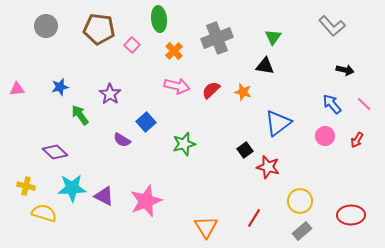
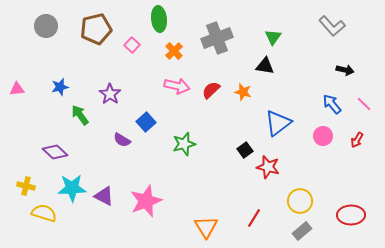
brown pentagon: moved 3 px left; rotated 20 degrees counterclockwise
pink circle: moved 2 px left
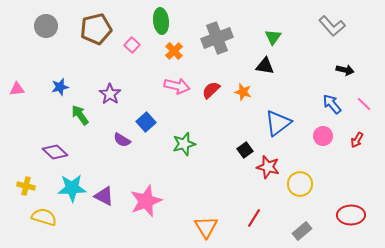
green ellipse: moved 2 px right, 2 px down
yellow circle: moved 17 px up
yellow semicircle: moved 4 px down
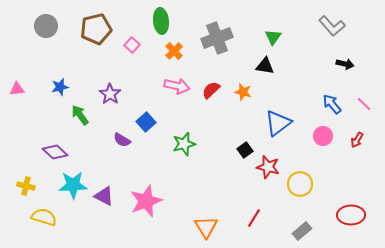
black arrow: moved 6 px up
cyan star: moved 1 px right, 3 px up
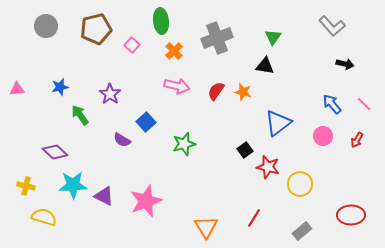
red semicircle: moved 5 px right, 1 px down; rotated 12 degrees counterclockwise
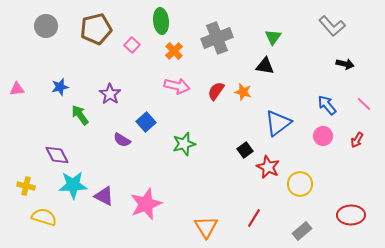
blue arrow: moved 5 px left, 1 px down
purple diamond: moved 2 px right, 3 px down; rotated 20 degrees clockwise
red star: rotated 10 degrees clockwise
pink star: moved 3 px down
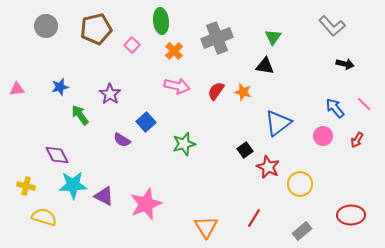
blue arrow: moved 8 px right, 3 px down
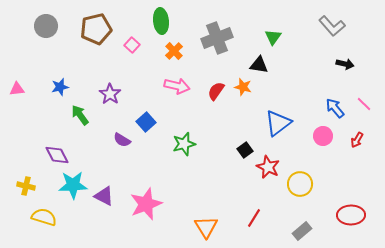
black triangle: moved 6 px left, 1 px up
orange star: moved 5 px up
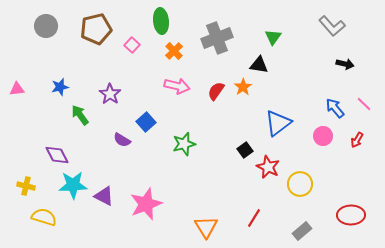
orange star: rotated 24 degrees clockwise
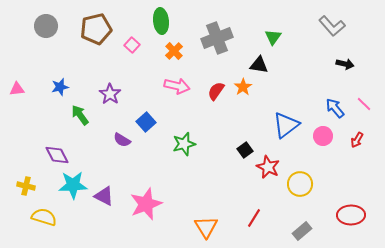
blue triangle: moved 8 px right, 2 px down
